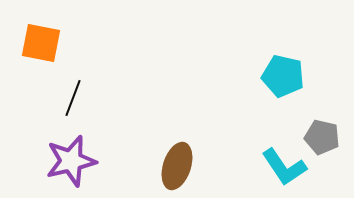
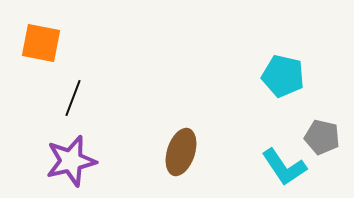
brown ellipse: moved 4 px right, 14 px up
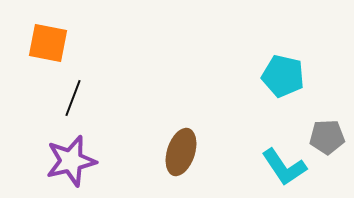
orange square: moved 7 px right
gray pentagon: moved 5 px right; rotated 16 degrees counterclockwise
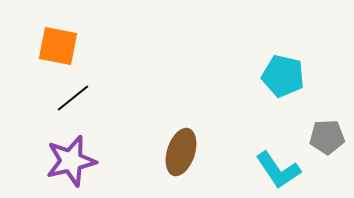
orange square: moved 10 px right, 3 px down
black line: rotated 30 degrees clockwise
cyan L-shape: moved 6 px left, 3 px down
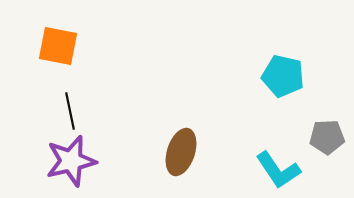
black line: moved 3 px left, 13 px down; rotated 63 degrees counterclockwise
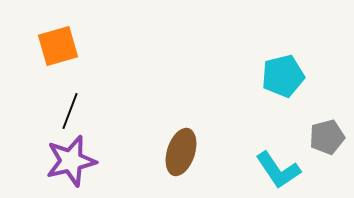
orange square: rotated 27 degrees counterclockwise
cyan pentagon: rotated 27 degrees counterclockwise
black line: rotated 33 degrees clockwise
gray pentagon: rotated 12 degrees counterclockwise
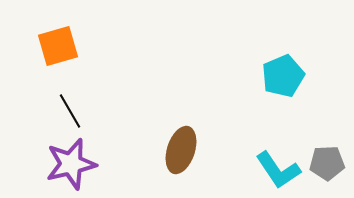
cyan pentagon: rotated 9 degrees counterclockwise
black line: rotated 51 degrees counterclockwise
gray pentagon: moved 26 px down; rotated 12 degrees clockwise
brown ellipse: moved 2 px up
purple star: moved 3 px down
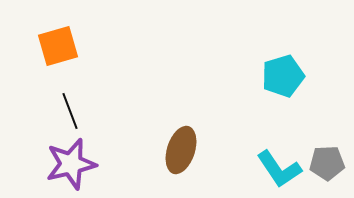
cyan pentagon: rotated 6 degrees clockwise
black line: rotated 9 degrees clockwise
cyan L-shape: moved 1 px right, 1 px up
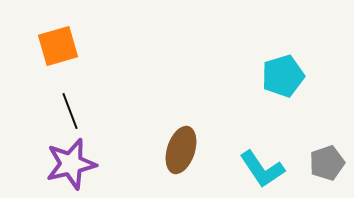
gray pentagon: rotated 16 degrees counterclockwise
cyan L-shape: moved 17 px left
